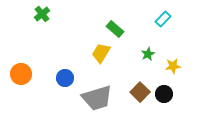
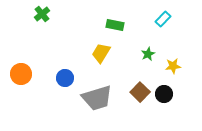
green rectangle: moved 4 px up; rotated 30 degrees counterclockwise
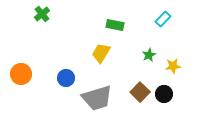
green star: moved 1 px right, 1 px down
blue circle: moved 1 px right
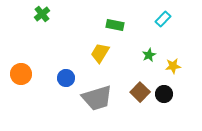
yellow trapezoid: moved 1 px left
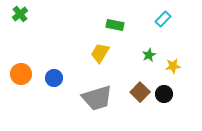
green cross: moved 22 px left
blue circle: moved 12 px left
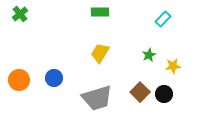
green rectangle: moved 15 px left, 13 px up; rotated 12 degrees counterclockwise
orange circle: moved 2 px left, 6 px down
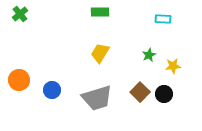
cyan rectangle: rotated 49 degrees clockwise
blue circle: moved 2 px left, 12 px down
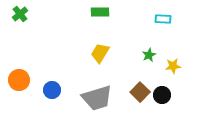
black circle: moved 2 px left, 1 px down
